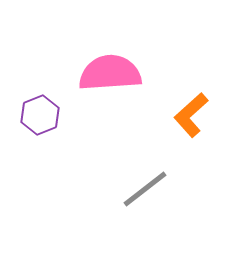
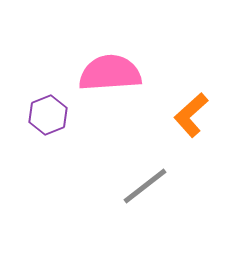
purple hexagon: moved 8 px right
gray line: moved 3 px up
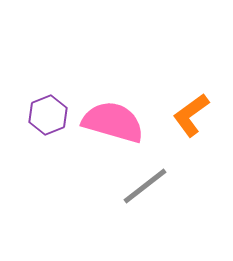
pink semicircle: moved 3 px right, 49 px down; rotated 20 degrees clockwise
orange L-shape: rotated 6 degrees clockwise
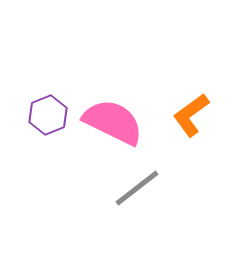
pink semicircle: rotated 10 degrees clockwise
gray line: moved 8 px left, 2 px down
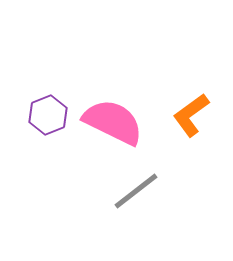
gray line: moved 1 px left, 3 px down
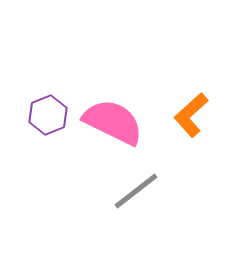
orange L-shape: rotated 6 degrees counterclockwise
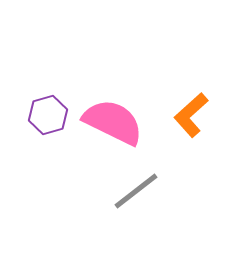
purple hexagon: rotated 6 degrees clockwise
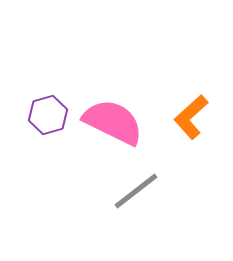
orange L-shape: moved 2 px down
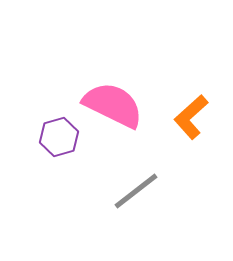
purple hexagon: moved 11 px right, 22 px down
pink semicircle: moved 17 px up
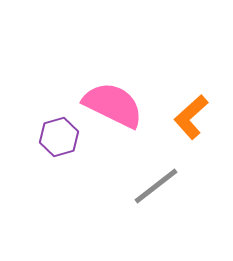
gray line: moved 20 px right, 5 px up
